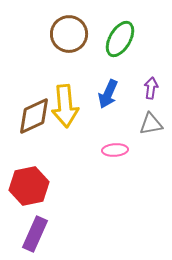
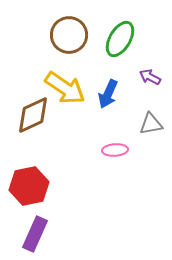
brown circle: moved 1 px down
purple arrow: moved 1 px left, 11 px up; rotated 70 degrees counterclockwise
yellow arrow: moved 18 px up; rotated 51 degrees counterclockwise
brown diamond: moved 1 px left, 1 px up
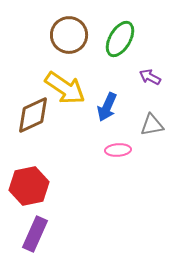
blue arrow: moved 1 px left, 13 px down
gray triangle: moved 1 px right, 1 px down
pink ellipse: moved 3 px right
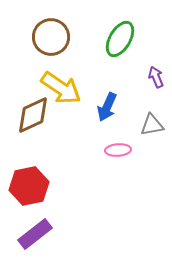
brown circle: moved 18 px left, 2 px down
purple arrow: moved 6 px right; rotated 40 degrees clockwise
yellow arrow: moved 4 px left
purple rectangle: rotated 28 degrees clockwise
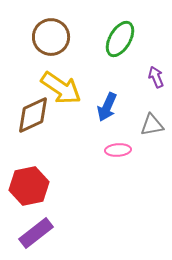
purple rectangle: moved 1 px right, 1 px up
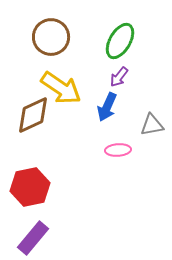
green ellipse: moved 2 px down
purple arrow: moved 37 px left; rotated 120 degrees counterclockwise
red hexagon: moved 1 px right, 1 px down
purple rectangle: moved 3 px left, 5 px down; rotated 12 degrees counterclockwise
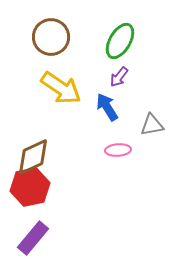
blue arrow: rotated 124 degrees clockwise
brown diamond: moved 42 px down
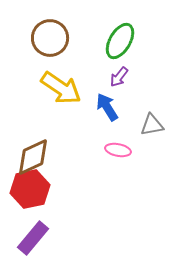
brown circle: moved 1 px left, 1 px down
pink ellipse: rotated 15 degrees clockwise
red hexagon: moved 2 px down
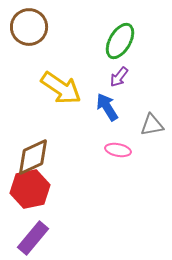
brown circle: moved 21 px left, 11 px up
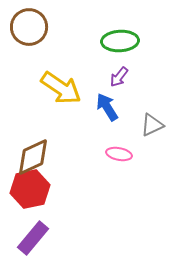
green ellipse: rotated 57 degrees clockwise
gray triangle: rotated 15 degrees counterclockwise
pink ellipse: moved 1 px right, 4 px down
